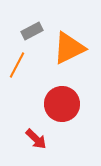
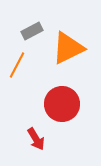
orange triangle: moved 1 px left
red arrow: rotated 15 degrees clockwise
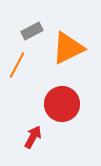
red arrow: moved 3 px left, 2 px up; rotated 120 degrees counterclockwise
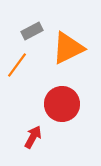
orange line: rotated 8 degrees clockwise
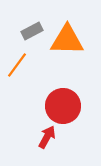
orange triangle: moved 1 px left, 8 px up; rotated 27 degrees clockwise
red circle: moved 1 px right, 2 px down
red arrow: moved 14 px right
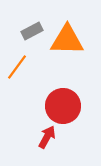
orange line: moved 2 px down
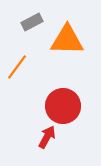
gray rectangle: moved 9 px up
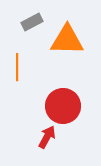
orange line: rotated 36 degrees counterclockwise
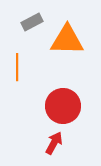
red arrow: moved 7 px right, 6 px down
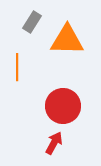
gray rectangle: rotated 30 degrees counterclockwise
